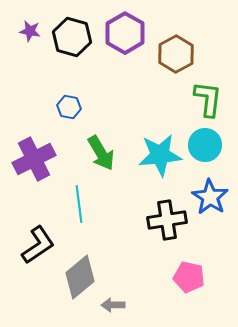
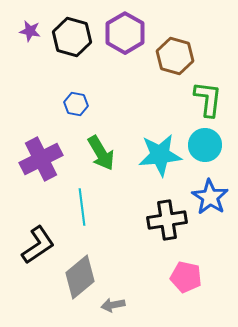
brown hexagon: moved 1 px left, 2 px down; rotated 15 degrees counterclockwise
blue hexagon: moved 7 px right, 3 px up
purple cross: moved 7 px right
cyan line: moved 3 px right, 3 px down
pink pentagon: moved 3 px left
gray arrow: rotated 10 degrees counterclockwise
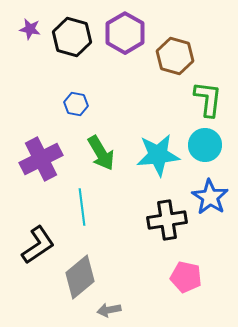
purple star: moved 2 px up
cyan star: moved 2 px left
gray arrow: moved 4 px left, 5 px down
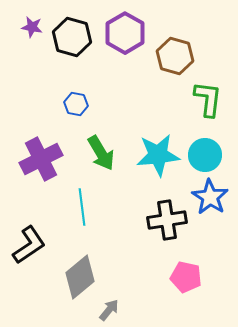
purple star: moved 2 px right, 2 px up
cyan circle: moved 10 px down
black L-shape: moved 9 px left
gray arrow: rotated 140 degrees clockwise
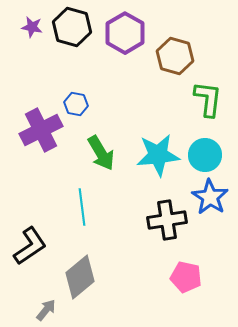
black hexagon: moved 10 px up
purple cross: moved 29 px up
black L-shape: moved 1 px right, 1 px down
gray arrow: moved 63 px left
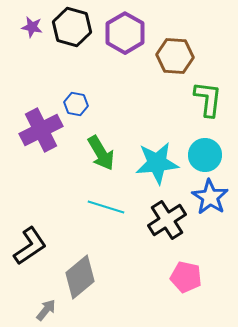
brown hexagon: rotated 12 degrees counterclockwise
cyan star: moved 1 px left, 8 px down
cyan line: moved 24 px right; rotated 66 degrees counterclockwise
black cross: rotated 24 degrees counterclockwise
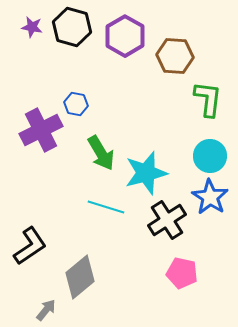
purple hexagon: moved 3 px down
cyan circle: moved 5 px right, 1 px down
cyan star: moved 11 px left, 10 px down; rotated 9 degrees counterclockwise
pink pentagon: moved 4 px left, 4 px up
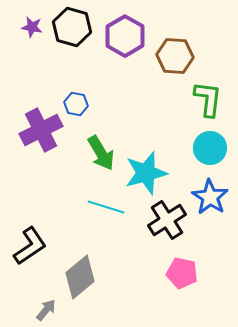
cyan circle: moved 8 px up
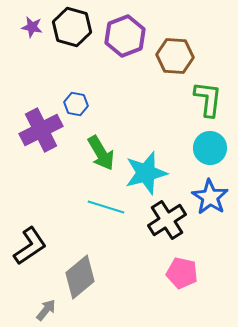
purple hexagon: rotated 9 degrees clockwise
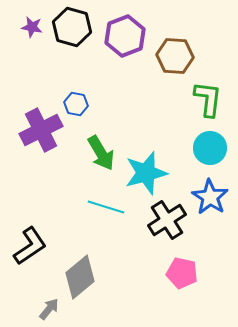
gray arrow: moved 3 px right, 1 px up
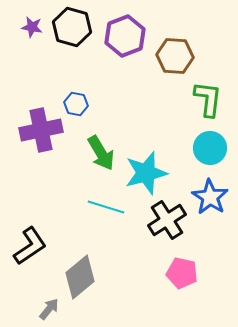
purple cross: rotated 15 degrees clockwise
